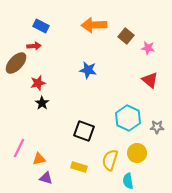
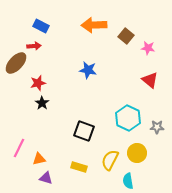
yellow semicircle: rotated 10 degrees clockwise
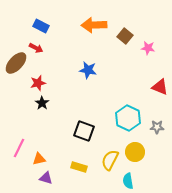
brown square: moved 1 px left
red arrow: moved 2 px right, 2 px down; rotated 32 degrees clockwise
red triangle: moved 10 px right, 7 px down; rotated 18 degrees counterclockwise
yellow circle: moved 2 px left, 1 px up
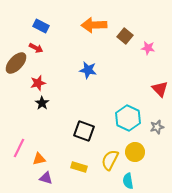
red triangle: moved 2 px down; rotated 24 degrees clockwise
gray star: rotated 16 degrees counterclockwise
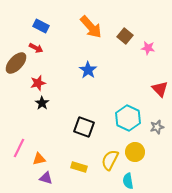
orange arrow: moved 3 px left, 2 px down; rotated 130 degrees counterclockwise
blue star: rotated 24 degrees clockwise
black square: moved 4 px up
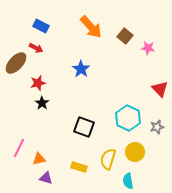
blue star: moved 7 px left, 1 px up
yellow semicircle: moved 2 px left, 1 px up; rotated 10 degrees counterclockwise
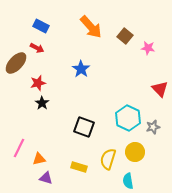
red arrow: moved 1 px right
gray star: moved 4 px left
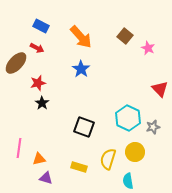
orange arrow: moved 10 px left, 10 px down
pink star: rotated 16 degrees clockwise
pink line: rotated 18 degrees counterclockwise
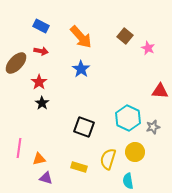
red arrow: moved 4 px right, 3 px down; rotated 16 degrees counterclockwise
red star: moved 1 px right, 1 px up; rotated 21 degrees counterclockwise
red triangle: moved 2 px down; rotated 42 degrees counterclockwise
